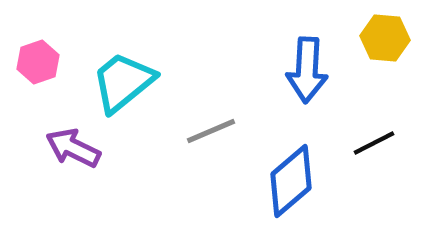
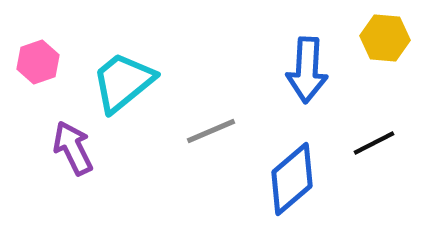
purple arrow: rotated 38 degrees clockwise
blue diamond: moved 1 px right, 2 px up
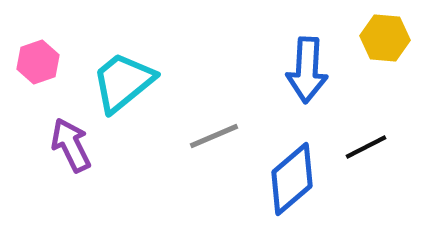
gray line: moved 3 px right, 5 px down
black line: moved 8 px left, 4 px down
purple arrow: moved 2 px left, 3 px up
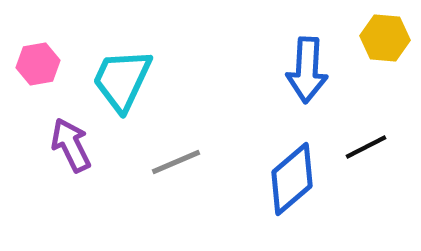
pink hexagon: moved 2 px down; rotated 9 degrees clockwise
cyan trapezoid: moved 1 px left, 2 px up; rotated 26 degrees counterclockwise
gray line: moved 38 px left, 26 px down
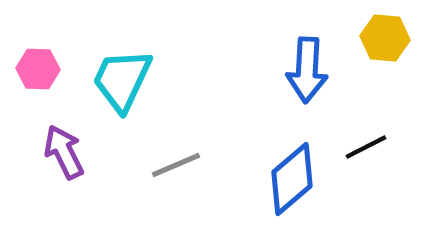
pink hexagon: moved 5 px down; rotated 12 degrees clockwise
purple arrow: moved 7 px left, 7 px down
gray line: moved 3 px down
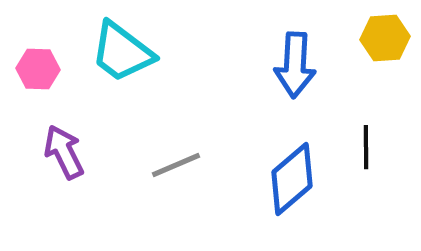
yellow hexagon: rotated 9 degrees counterclockwise
blue arrow: moved 12 px left, 5 px up
cyan trapezoid: moved 28 px up; rotated 78 degrees counterclockwise
black line: rotated 63 degrees counterclockwise
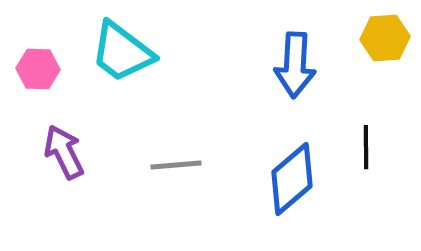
gray line: rotated 18 degrees clockwise
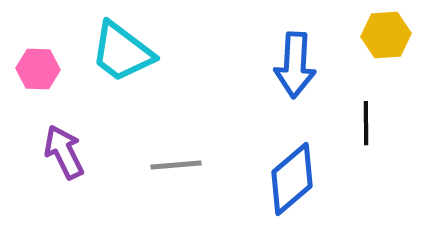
yellow hexagon: moved 1 px right, 3 px up
black line: moved 24 px up
